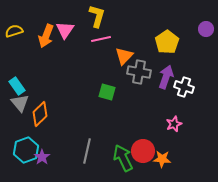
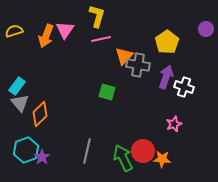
gray cross: moved 1 px left, 7 px up
cyan rectangle: rotated 72 degrees clockwise
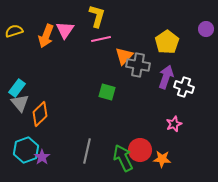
cyan rectangle: moved 2 px down
red circle: moved 3 px left, 1 px up
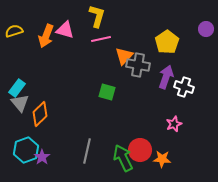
pink triangle: rotated 48 degrees counterclockwise
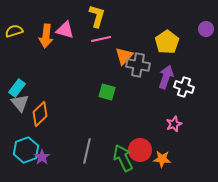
orange arrow: rotated 15 degrees counterclockwise
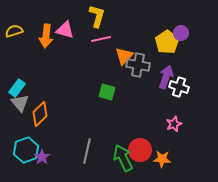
purple circle: moved 25 px left, 4 px down
white cross: moved 5 px left
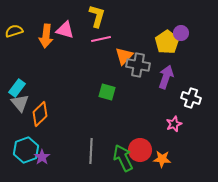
white cross: moved 12 px right, 11 px down
gray line: moved 4 px right; rotated 10 degrees counterclockwise
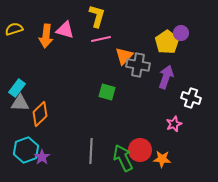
yellow semicircle: moved 2 px up
gray triangle: rotated 48 degrees counterclockwise
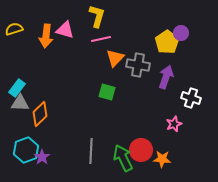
orange triangle: moved 9 px left, 2 px down
red circle: moved 1 px right
